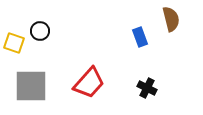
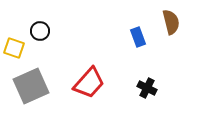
brown semicircle: moved 3 px down
blue rectangle: moved 2 px left
yellow square: moved 5 px down
gray square: rotated 24 degrees counterclockwise
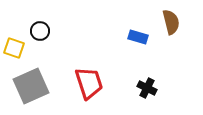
blue rectangle: rotated 54 degrees counterclockwise
red trapezoid: rotated 60 degrees counterclockwise
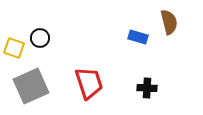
brown semicircle: moved 2 px left
black circle: moved 7 px down
black cross: rotated 24 degrees counterclockwise
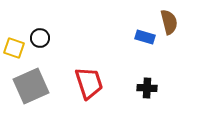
blue rectangle: moved 7 px right
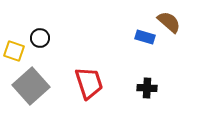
brown semicircle: rotated 35 degrees counterclockwise
yellow square: moved 3 px down
gray square: rotated 18 degrees counterclockwise
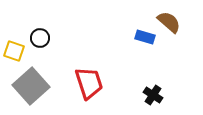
black cross: moved 6 px right, 7 px down; rotated 30 degrees clockwise
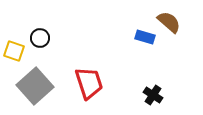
gray square: moved 4 px right
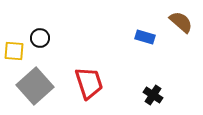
brown semicircle: moved 12 px right
yellow square: rotated 15 degrees counterclockwise
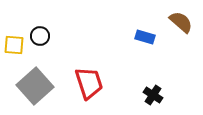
black circle: moved 2 px up
yellow square: moved 6 px up
